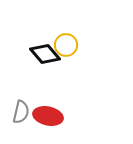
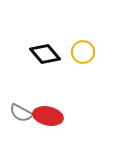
yellow circle: moved 17 px right, 7 px down
gray semicircle: moved 1 px down; rotated 105 degrees clockwise
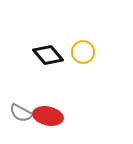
black diamond: moved 3 px right, 1 px down
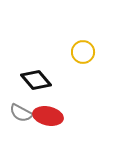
black diamond: moved 12 px left, 25 px down
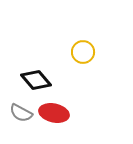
red ellipse: moved 6 px right, 3 px up
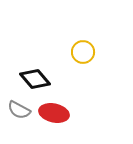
black diamond: moved 1 px left, 1 px up
gray semicircle: moved 2 px left, 3 px up
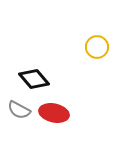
yellow circle: moved 14 px right, 5 px up
black diamond: moved 1 px left
